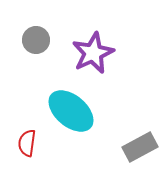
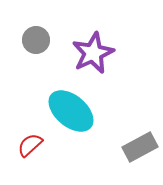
red semicircle: moved 3 px right, 2 px down; rotated 40 degrees clockwise
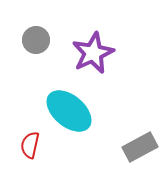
cyan ellipse: moved 2 px left
red semicircle: rotated 36 degrees counterclockwise
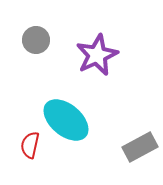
purple star: moved 4 px right, 2 px down
cyan ellipse: moved 3 px left, 9 px down
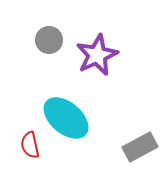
gray circle: moved 13 px right
cyan ellipse: moved 2 px up
red semicircle: rotated 24 degrees counterclockwise
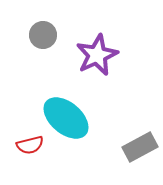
gray circle: moved 6 px left, 5 px up
red semicircle: rotated 92 degrees counterclockwise
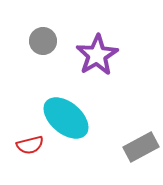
gray circle: moved 6 px down
purple star: rotated 6 degrees counterclockwise
gray rectangle: moved 1 px right
